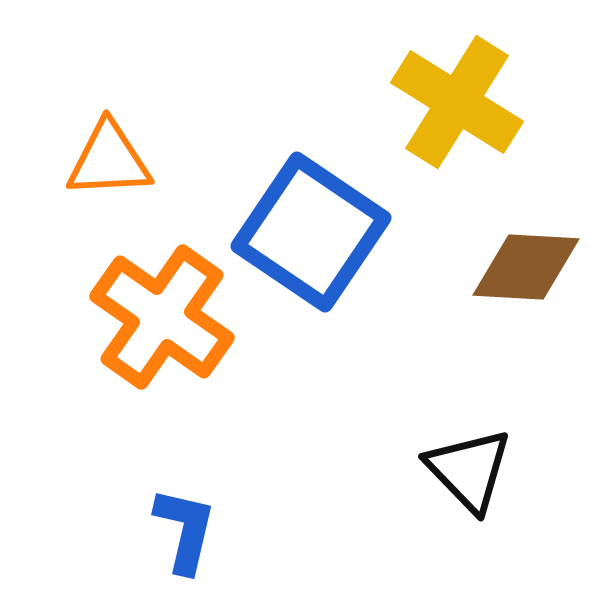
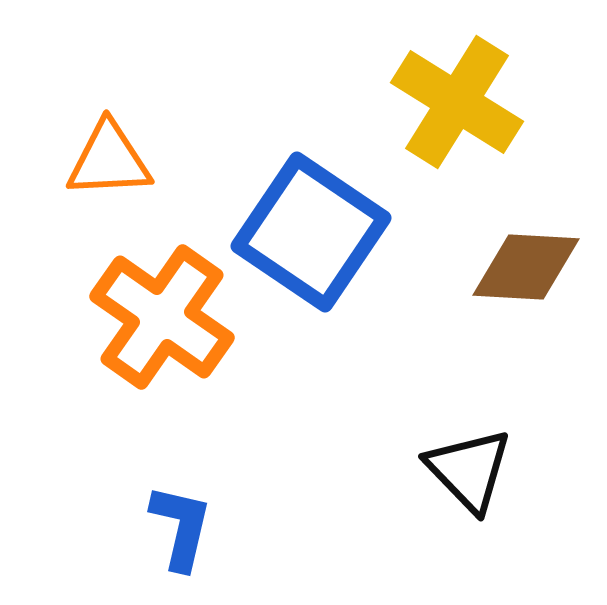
blue L-shape: moved 4 px left, 3 px up
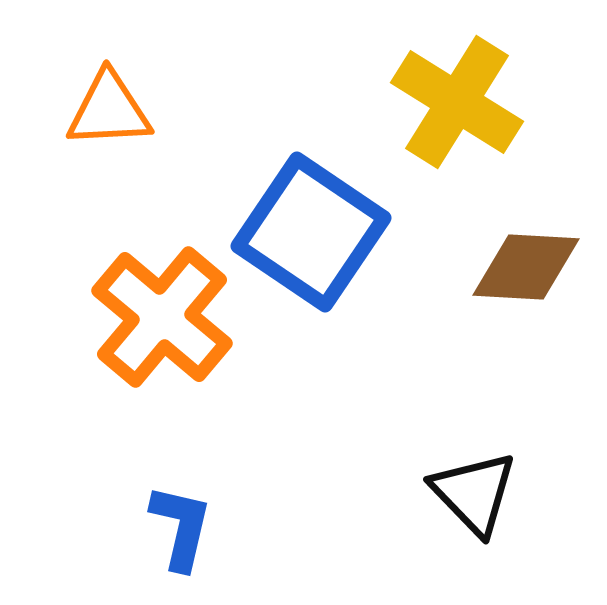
orange triangle: moved 50 px up
orange cross: rotated 5 degrees clockwise
black triangle: moved 5 px right, 23 px down
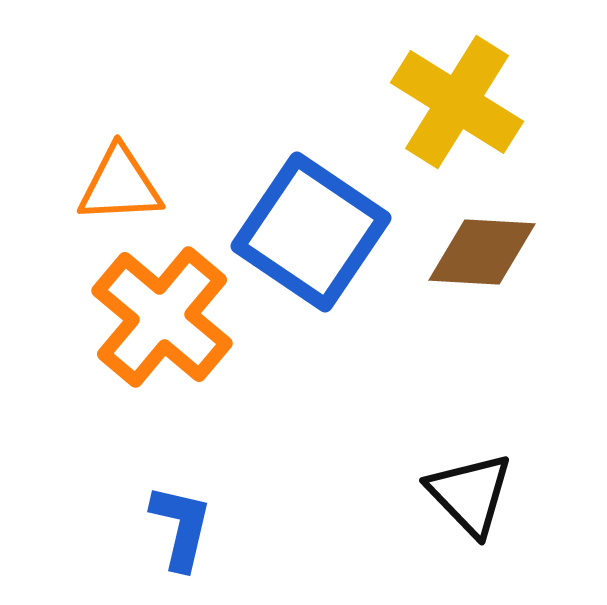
orange triangle: moved 11 px right, 75 px down
brown diamond: moved 44 px left, 15 px up
black triangle: moved 4 px left, 1 px down
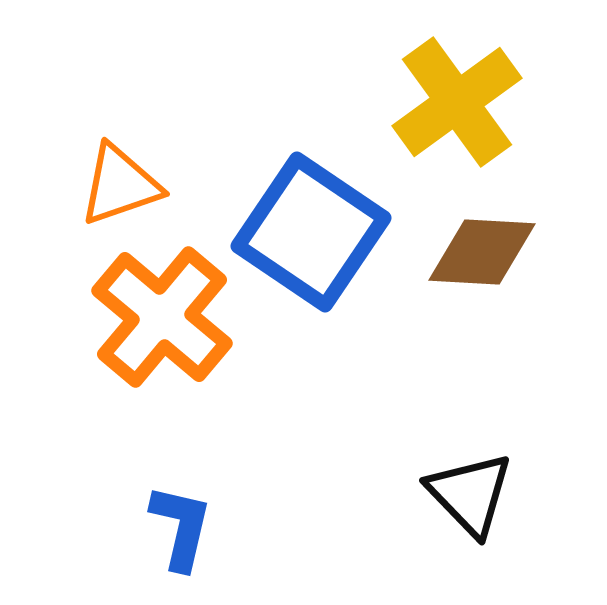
yellow cross: rotated 22 degrees clockwise
orange triangle: rotated 16 degrees counterclockwise
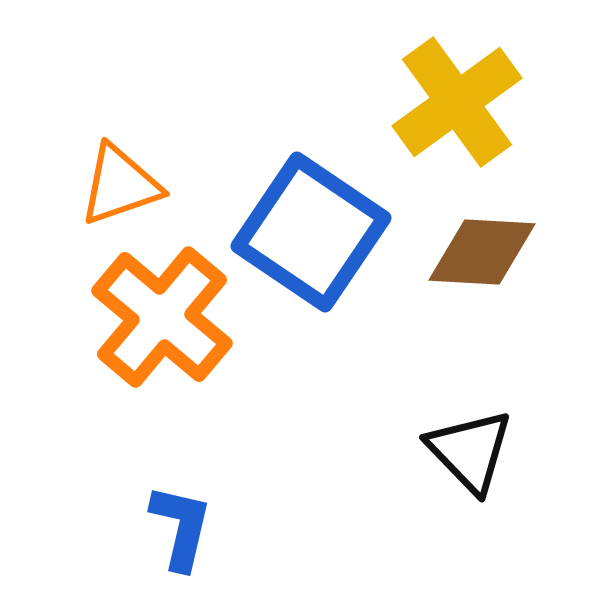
black triangle: moved 43 px up
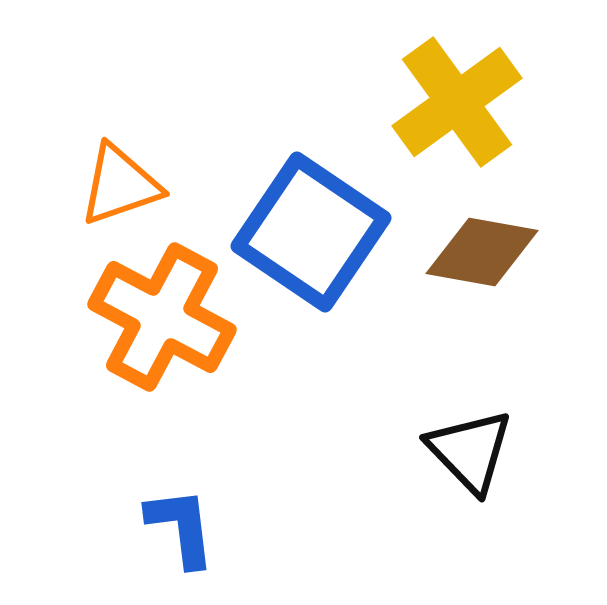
brown diamond: rotated 7 degrees clockwise
orange cross: rotated 12 degrees counterclockwise
blue L-shape: rotated 20 degrees counterclockwise
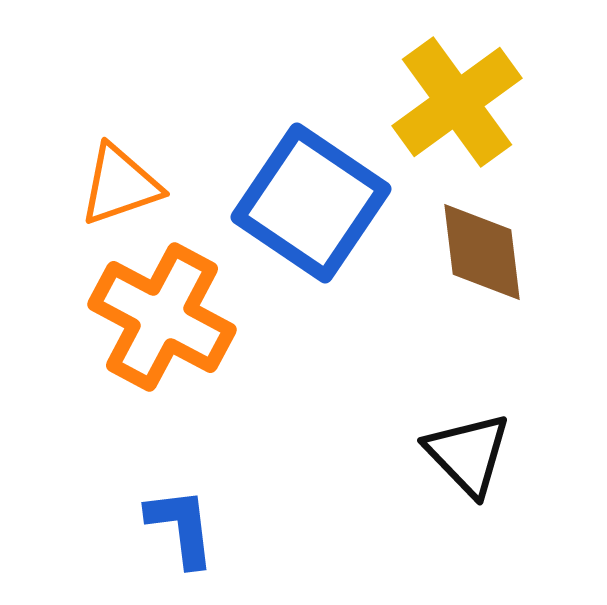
blue square: moved 29 px up
brown diamond: rotated 73 degrees clockwise
black triangle: moved 2 px left, 3 px down
